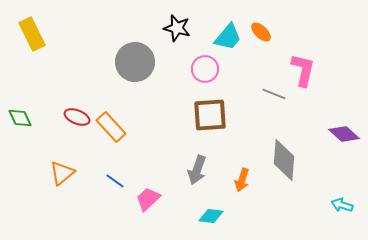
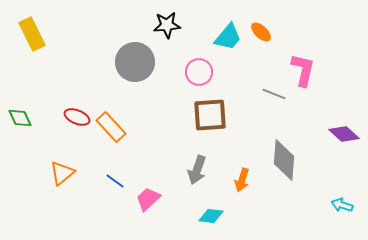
black star: moved 10 px left, 3 px up; rotated 20 degrees counterclockwise
pink circle: moved 6 px left, 3 px down
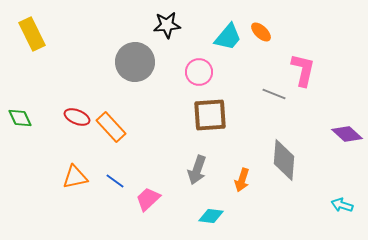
purple diamond: moved 3 px right
orange triangle: moved 13 px right, 4 px down; rotated 28 degrees clockwise
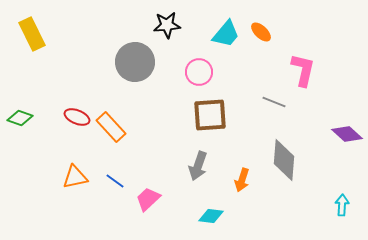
cyan trapezoid: moved 2 px left, 3 px up
gray line: moved 8 px down
green diamond: rotated 45 degrees counterclockwise
gray arrow: moved 1 px right, 4 px up
cyan arrow: rotated 75 degrees clockwise
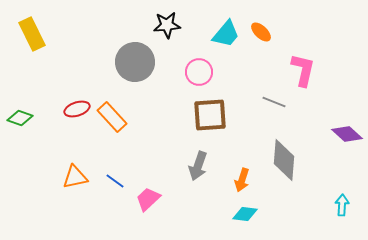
red ellipse: moved 8 px up; rotated 40 degrees counterclockwise
orange rectangle: moved 1 px right, 10 px up
cyan diamond: moved 34 px right, 2 px up
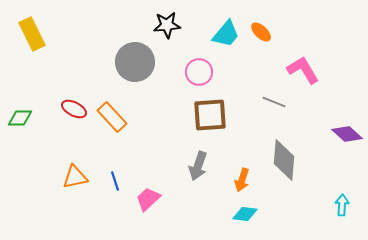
pink L-shape: rotated 44 degrees counterclockwise
red ellipse: moved 3 px left; rotated 45 degrees clockwise
green diamond: rotated 20 degrees counterclockwise
blue line: rotated 36 degrees clockwise
